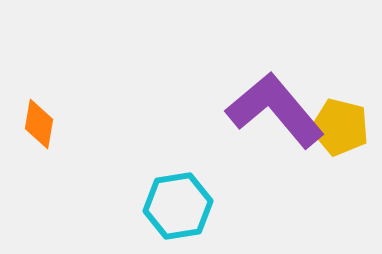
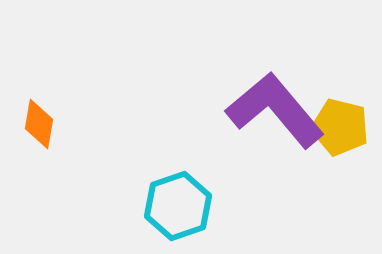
cyan hexagon: rotated 10 degrees counterclockwise
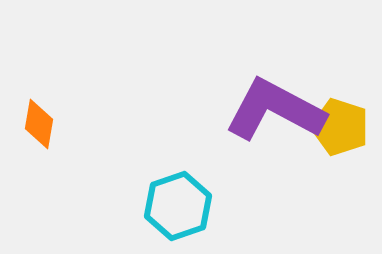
purple L-shape: rotated 22 degrees counterclockwise
yellow pentagon: rotated 4 degrees clockwise
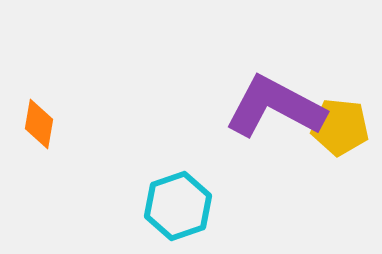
purple L-shape: moved 3 px up
yellow pentagon: rotated 12 degrees counterclockwise
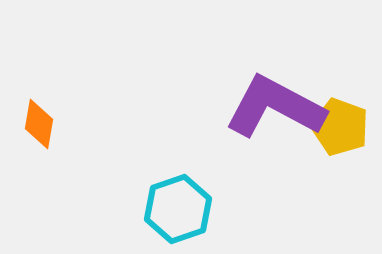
yellow pentagon: rotated 14 degrees clockwise
cyan hexagon: moved 3 px down
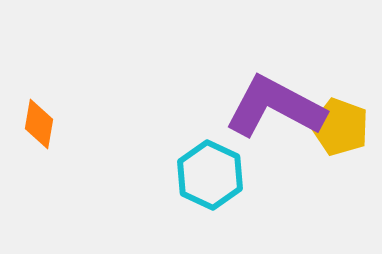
cyan hexagon: moved 32 px right, 34 px up; rotated 16 degrees counterclockwise
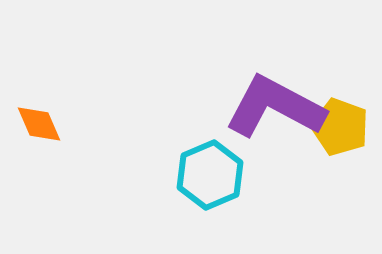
orange diamond: rotated 33 degrees counterclockwise
cyan hexagon: rotated 12 degrees clockwise
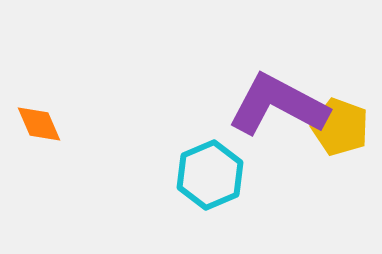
purple L-shape: moved 3 px right, 2 px up
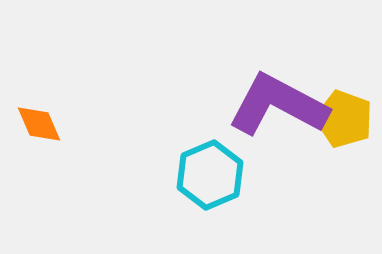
yellow pentagon: moved 4 px right, 8 px up
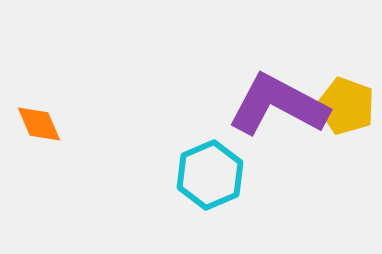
yellow pentagon: moved 2 px right, 13 px up
